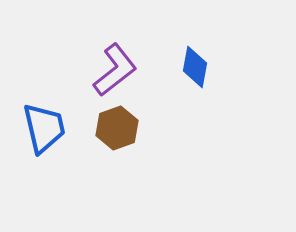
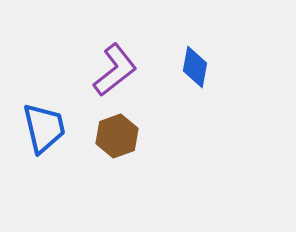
brown hexagon: moved 8 px down
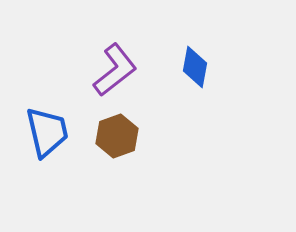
blue trapezoid: moved 3 px right, 4 px down
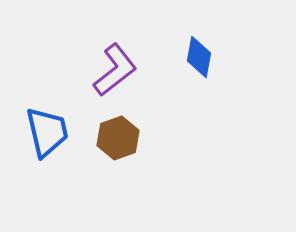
blue diamond: moved 4 px right, 10 px up
brown hexagon: moved 1 px right, 2 px down
